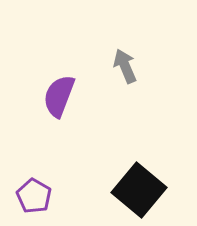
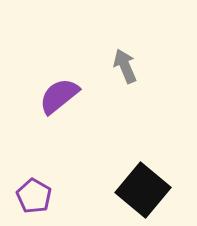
purple semicircle: rotated 30 degrees clockwise
black square: moved 4 px right
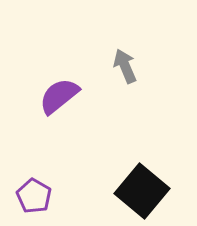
black square: moved 1 px left, 1 px down
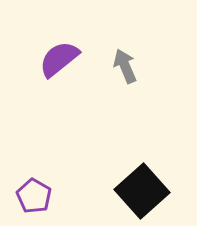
purple semicircle: moved 37 px up
black square: rotated 8 degrees clockwise
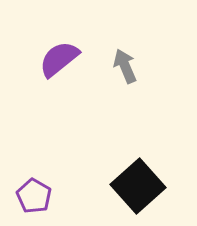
black square: moved 4 px left, 5 px up
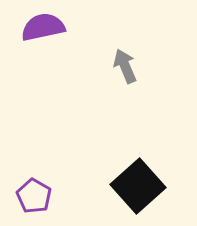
purple semicircle: moved 16 px left, 32 px up; rotated 27 degrees clockwise
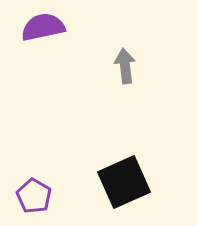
gray arrow: rotated 16 degrees clockwise
black square: moved 14 px left, 4 px up; rotated 18 degrees clockwise
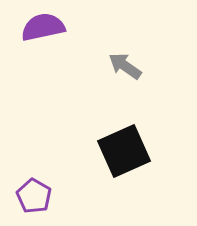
gray arrow: rotated 48 degrees counterclockwise
black square: moved 31 px up
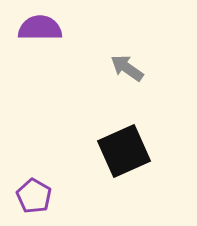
purple semicircle: moved 3 px left, 1 px down; rotated 12 degrees clockwise
gray arrow: moved 2 px right, 2 px down
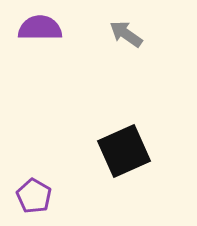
gray arrow: moved 1 px left, 34 px up
